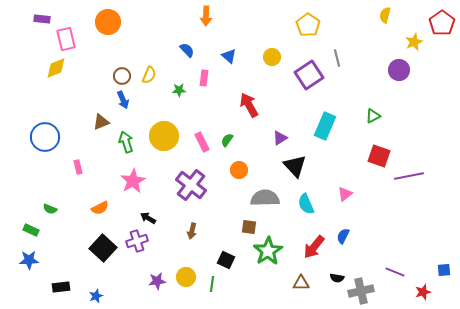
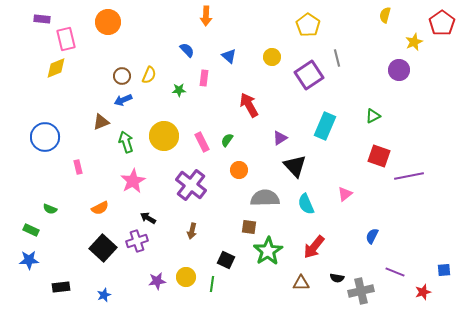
blue arrow at (123, 100): rotated 90 degrees clockwise
blue semicircle at (343, 236): moved 29 px right
blue star at (96, 296): moved 8 px right, 1 px up
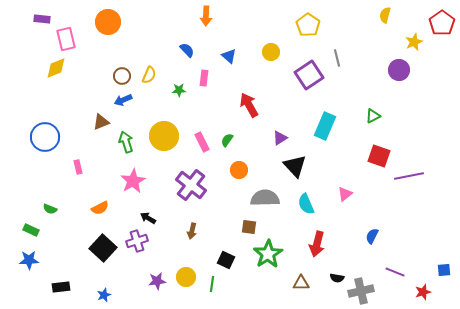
yellow circle at (272, 57): moved 1 px left, 5 px up
red arrow at (314, 247): moved 3 px right, 3 px up; rotated 25 degrees counterclockwise
green star at (268, 251): moved 3 px down
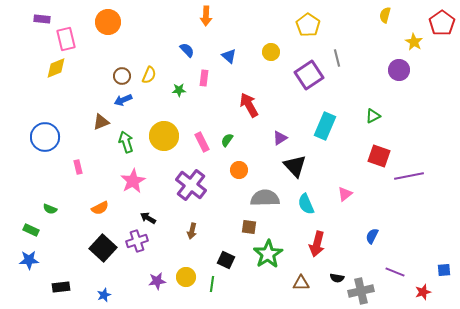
yellow star at (414, 42): rotated 18 degrees counterclockwise
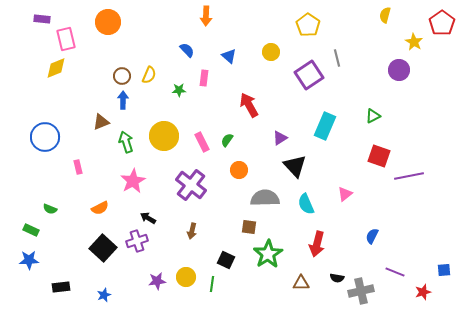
blue arrow at (123, 100): rotated 114 degrees clockwise
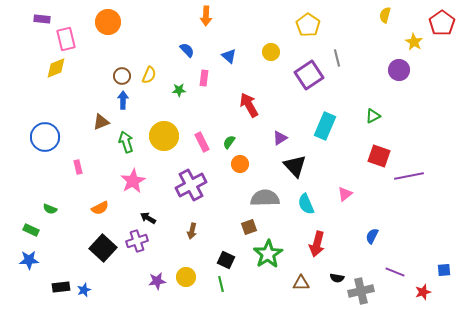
green semicircle at (227, 140): moved 2 px right, 2 px down
orange circle at (239, 170): moved 1 px right, 6 px up
purple cross at (191, 185): rotated 24 degrees clockwise
brown square at (249, 227): rotated 28 degrees counterclockwise
green line at (212, 284): moved 9 px right; rotated 21 degrees counterclockwise
blue star at (104, 295): moved 20 px left, 5 px up
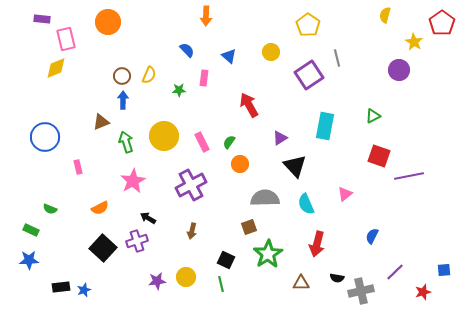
cyan rectangle at (325, 126): rotated 12 degrees counterclockwise
purple line at (395, 272): rotated 66 degrees counterclockwise
